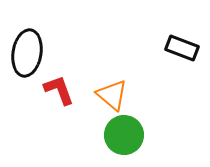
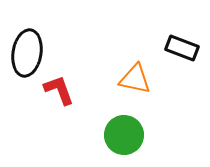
orange triangle: moved 23 px right, 16 px up; rotated 28 degrees counterclockwise
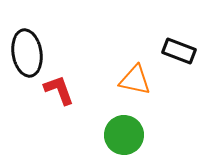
black rectangle: moved 3 px left, 3 px down
black ellipse: rotated 18 degrees counterclockwise
orange triangle: moved 1 px down
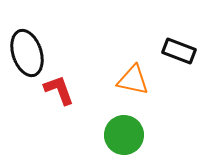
black ellipse: rotated 9 degrees counterclockwise
orange triangle: moved 2 px left
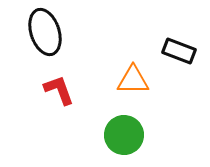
black ellipse: moved 18 px right, 21 px up
orange triangle: rotated 12 degrees counterclockwise
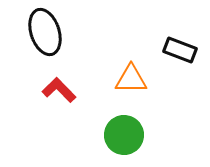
black rectangle: moved 1 px right, 1 px up
orange triangle: moved 2 px left, 1 px up
red L-shape: rotated 24 degrees counterclockwise
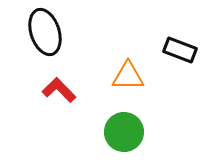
orange triangle: moved 3 px left, 3 px up
green circle: moved 3 px up
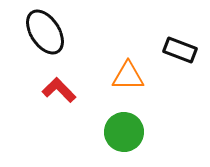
black ellipse: rotated 15 degrees counterclockwise
